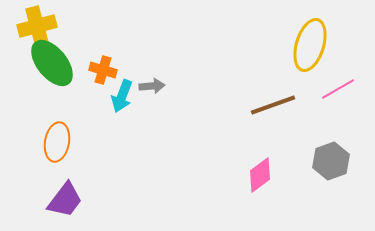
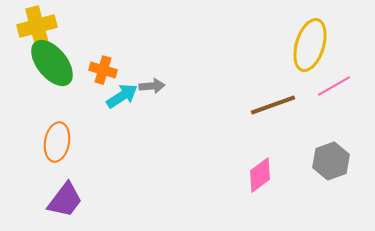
pink line: moved 4 px left, 3 px up
cyan arrow: rotated 144 degrees counterclockwise
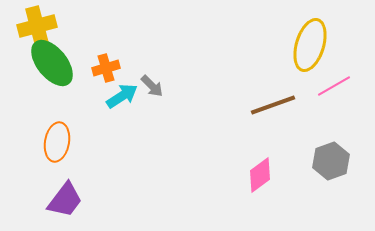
orange cross: moved 3 px right, 2 px up; rotated 32 degrees counterclockwise
gray arrow: rotated 50 degrees clockwise
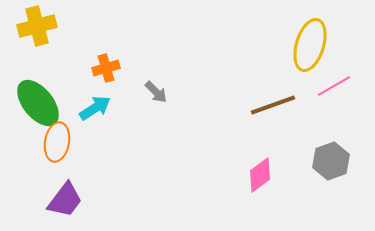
green ellipse: moved 14 px left, 40 px down
gray arrow: moved 4 px right, 6 px down
cyan arrow: moved 27 px left, 12 px down
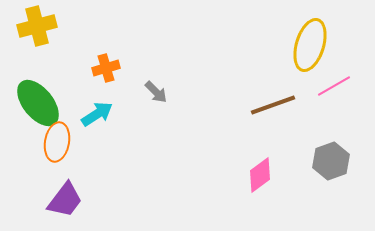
cyan arrow: moved 2 px right, 6 px down
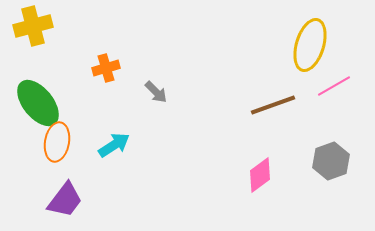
yellow cross: moved 4 px left
cyan arrow: moved 17 px right, 31 px down
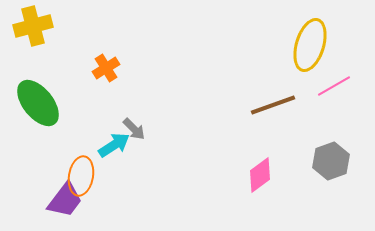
orange cross: rotated 16 degrees counterclockwise
gray arrow: moved 22 px left, 37 px down
orange ellipse: moved 24 px right, 34 px down
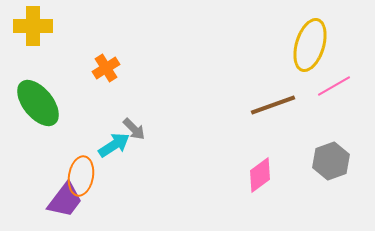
yellow cross: rotated 15 degrees clockwise
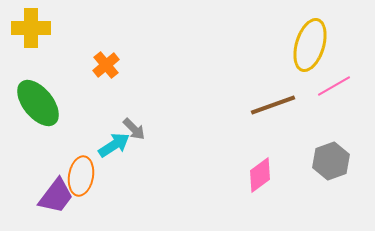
yellow cross: moved 2 px left, 2 px down
orange cross: moved 3 px up; rotated 8 degrees counterclockwise
purple trapezoid: moved 9 px left, 4 px up
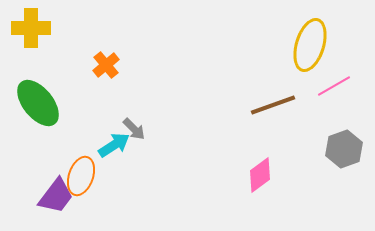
gray hexagon: moved 13 px right, 12 px up
orange ellipse: rotated 9 degrees clockwise
